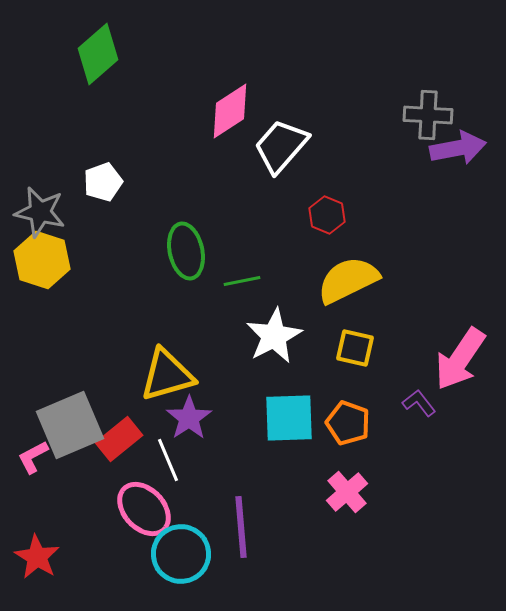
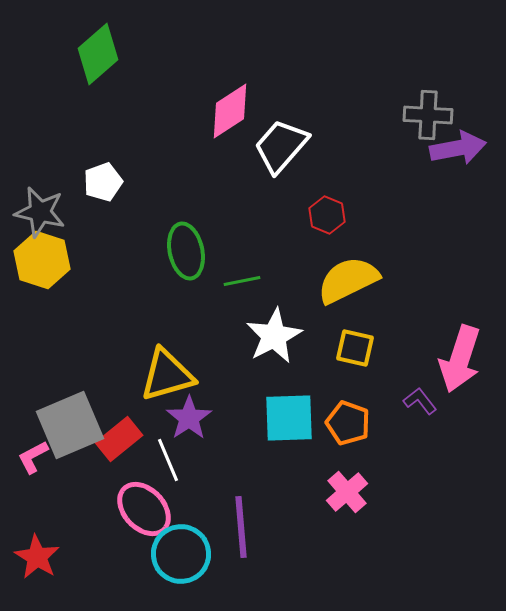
pink arrow: rotated 16 degrees counterclockwise
purple L-shape: moved 1 px right, 2 px up
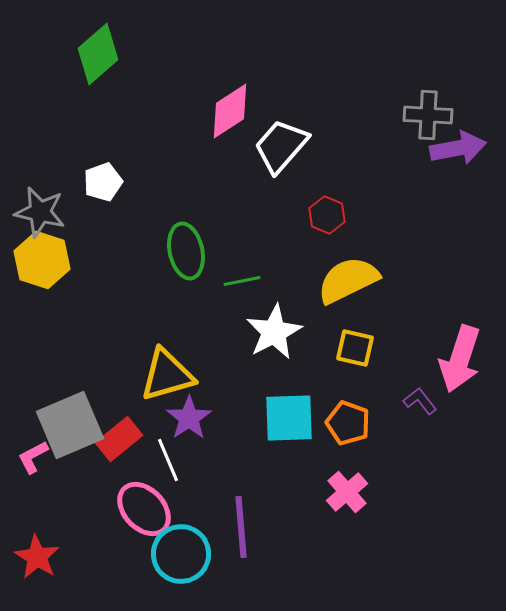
white star: moved 4 px up
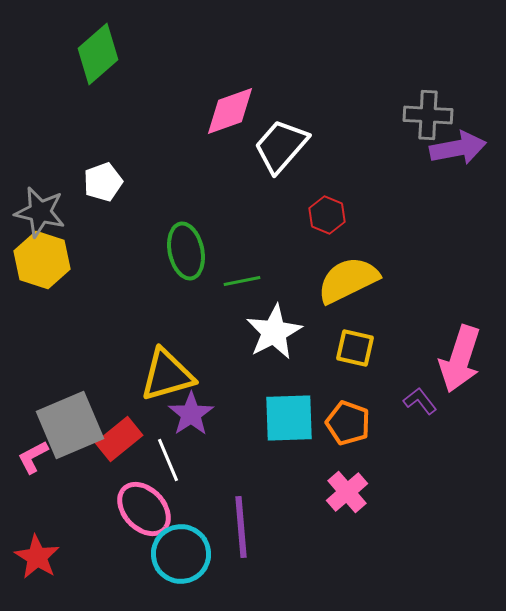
pink diamond: rotated 14 degrees clockwise
purple star: moved 2 px right, 4 px up
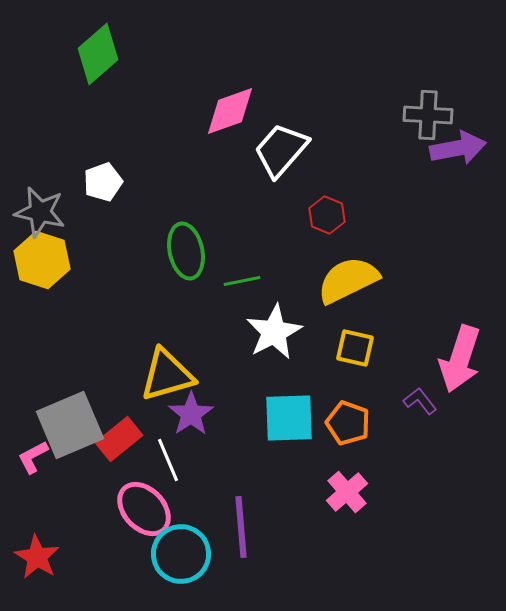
white trapezoid: moved 4 px down
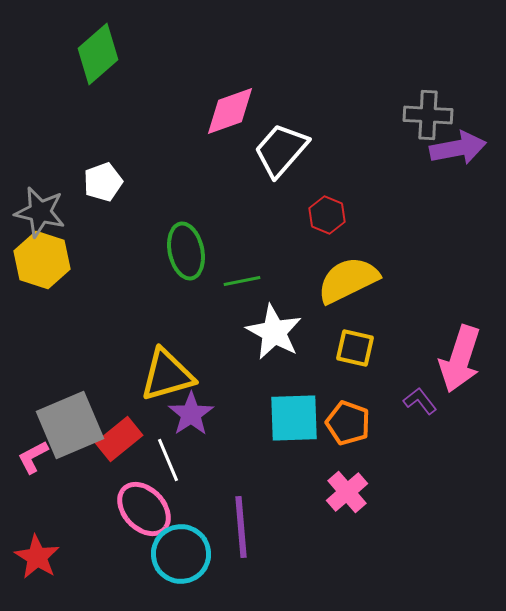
white star: rotated 16 degrees counterclockwise
cyan square: moved 5 px right
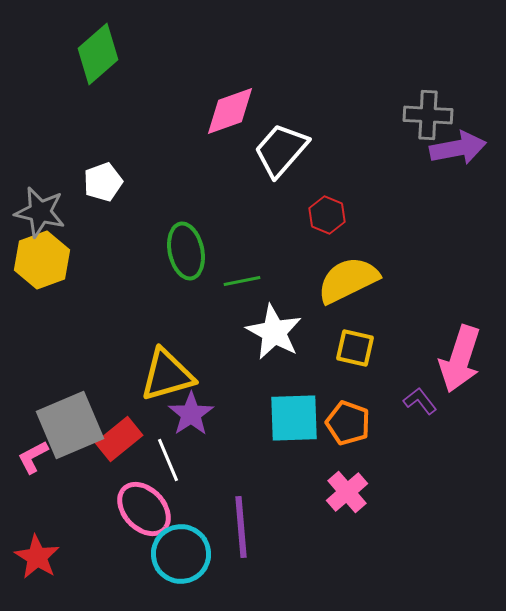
yellow hexagon: rotated 22 degrees clockwise
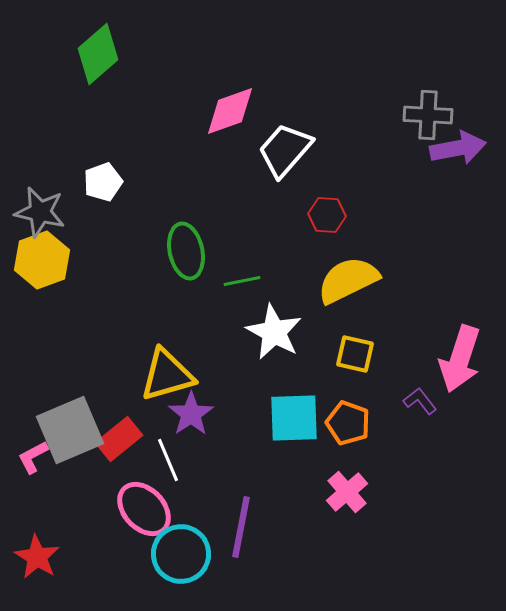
white trapezoid: moved 4 px right
red hexagon: rotated 18 degrees counterclockwise
yellow square: moved 6 px down
gray square: moved 5 px down
purple line: rotated 16 degrees clockwise
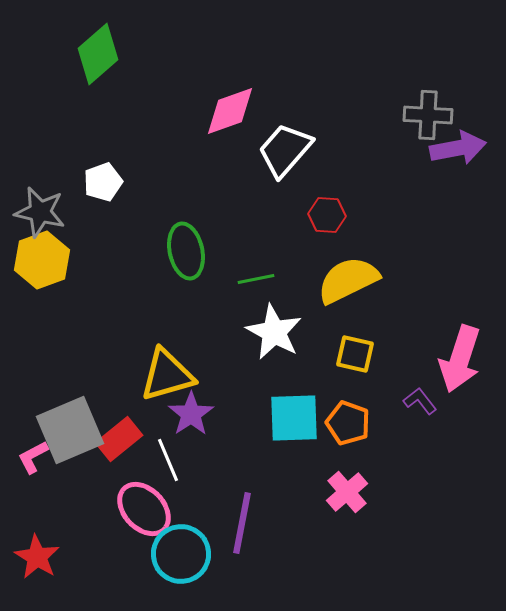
green line: moved 14 px right, 2 px up
purple line: moved 1 px right, 4 px up
